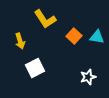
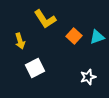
cyan triangle: rotated 28 degrees counterclockwise
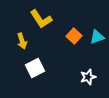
yellow L-shape: moved 4 px left
yellow arrow: moved 2 px right
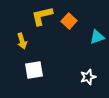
yellow L-shape: moved 1 px right, 3 px up; rotated 110 degrees clockwise
orange square: moved 5 px left, 15 px up
white square: moved 1 px left, 2 px down; rotated 18 degrees clockwise
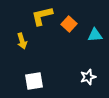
orange square: moved 3 px down
cyan triangle: moved 2 px left, 2 px up; rotated 14 degrees clockwise
white square: moved 11 px down
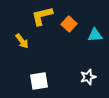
yellow arrow: rotated 21 degrees counterclockwise
white square: moved 5 px right
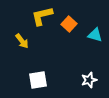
cyan triangle: rotated 21 degrees clockwise
white star: moved 1 px right, 3 px down
white square: moved 1 px left, 1 px up
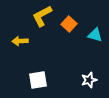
yellow L-shape: rotated 15 degrees counterclockwise
yellow arrow: moved 2 px left; rotated 126 degrees clockwise
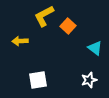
yellow L-shape: moved 2 px right
orange square: moved 1 px left, 2 px down
cyan triangle: moved 13 px down; rotated 21 degrees clockwise
